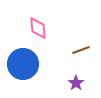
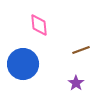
pink diamond: moved 1 px right, 3 px up
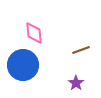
pink diamond: moved 5 px left, 8 px down
blue circle: moved 1 px down
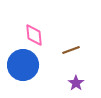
pink diamond: moved 2 px down
brown line: moved 10 px left
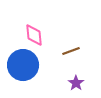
brown line: moved 1 px down
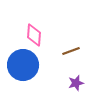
pink diamond: rotated 10 degrees clockwise
purple star: rotated 21 degrees clockwise
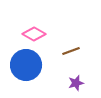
pink diamond: moved 1 px up; rotated 65 degrees counterclockwise
blue circle: moved 3 px right
